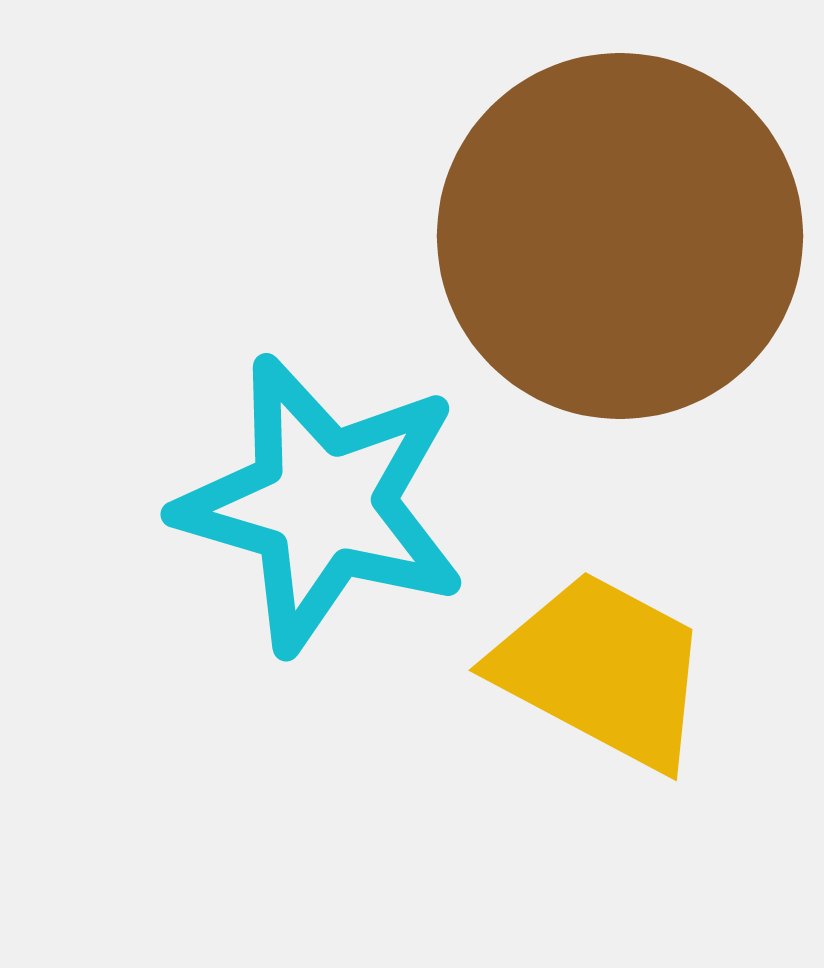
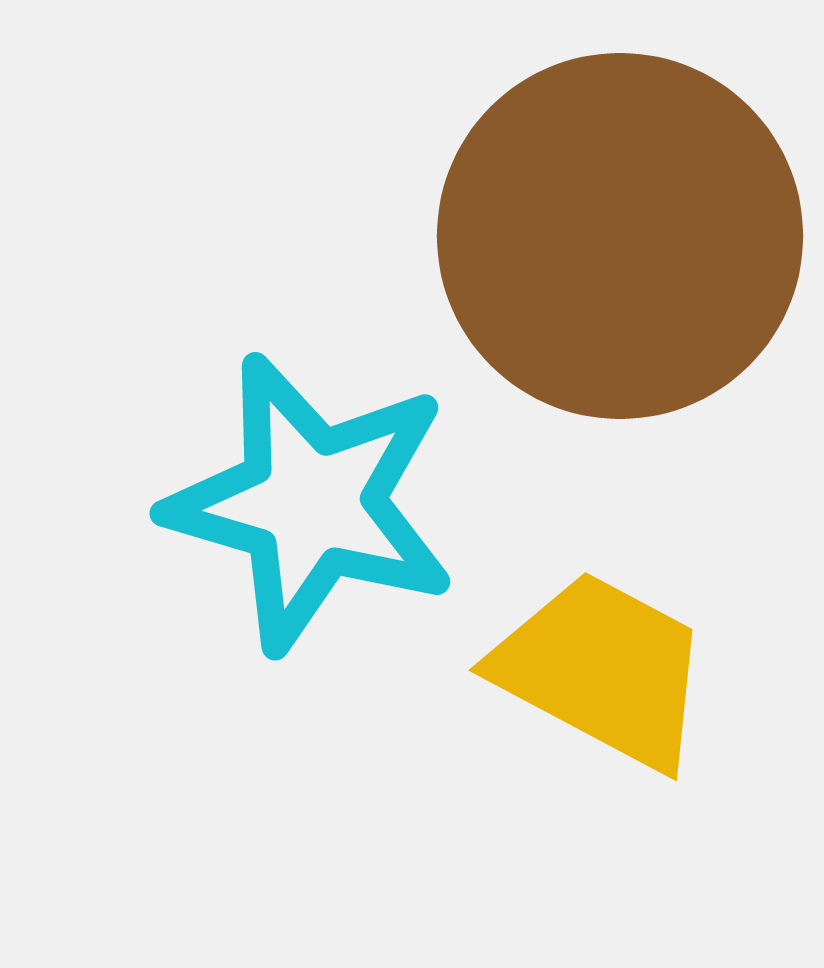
cyan star: moved 11 px left, 1 px up
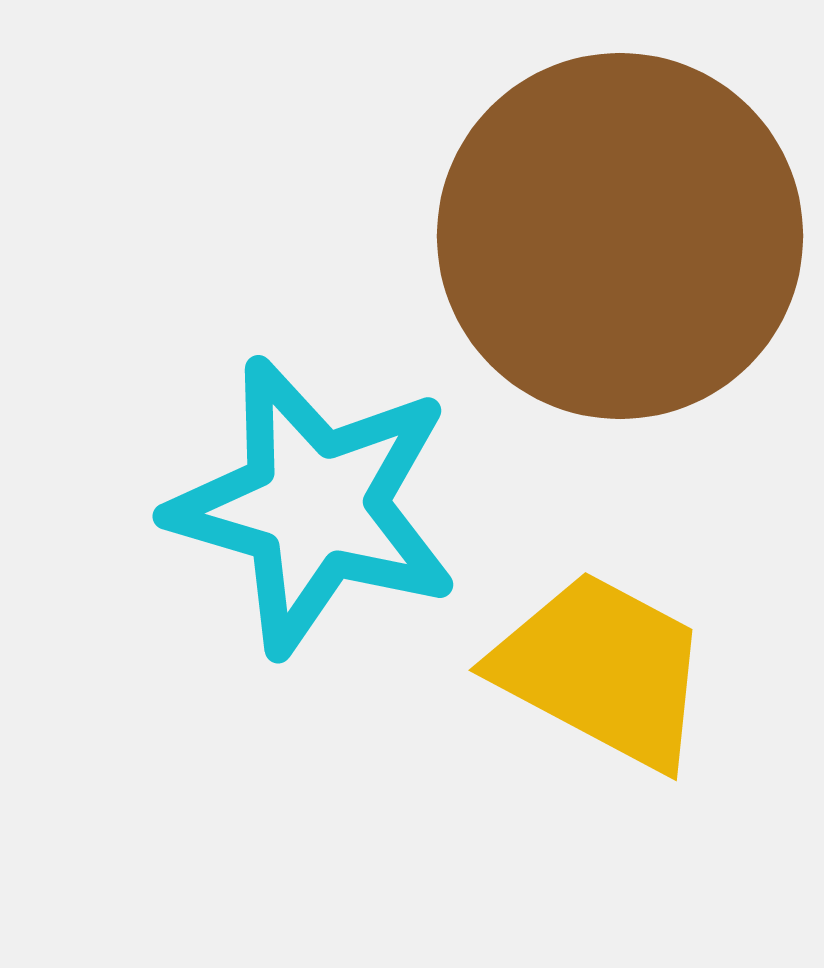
cyan star: moved 3 px right, 3 px down
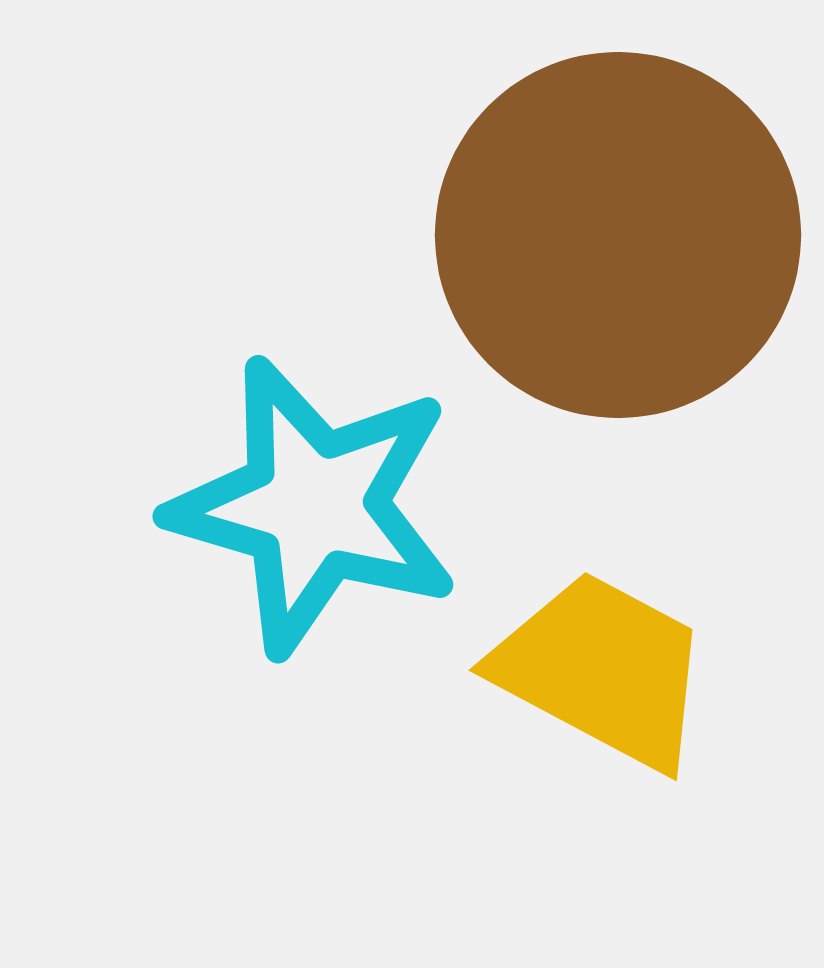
brown circle: moved 2 px left, 1 px up
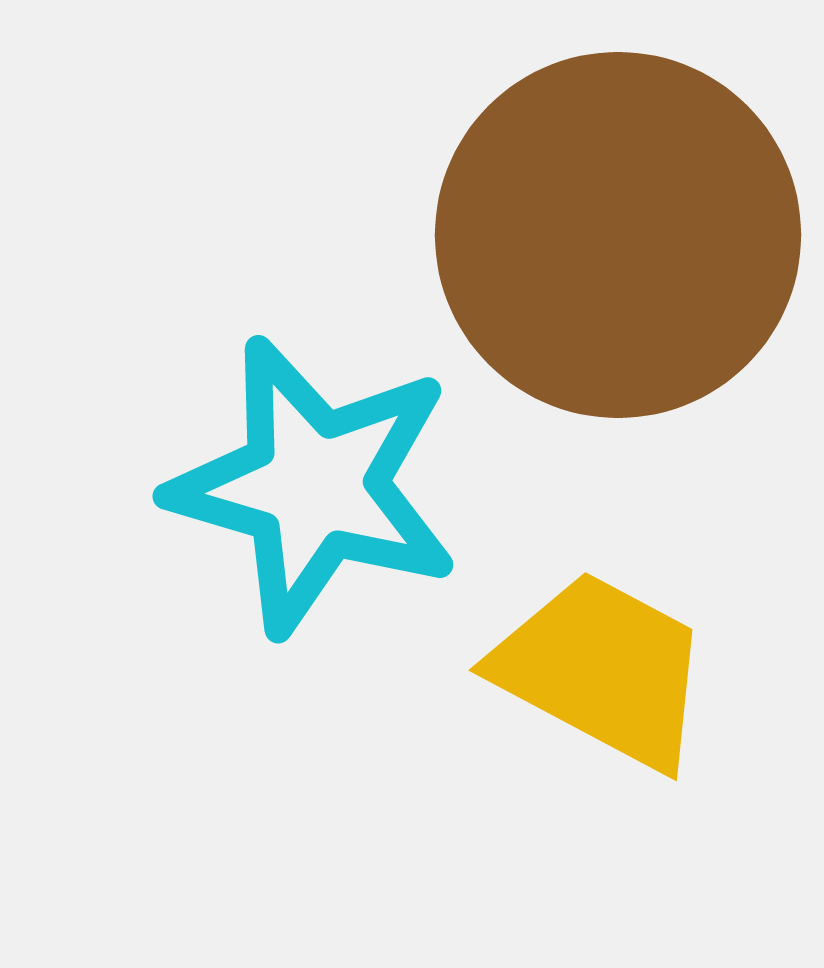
cyan star: moved 20 px up
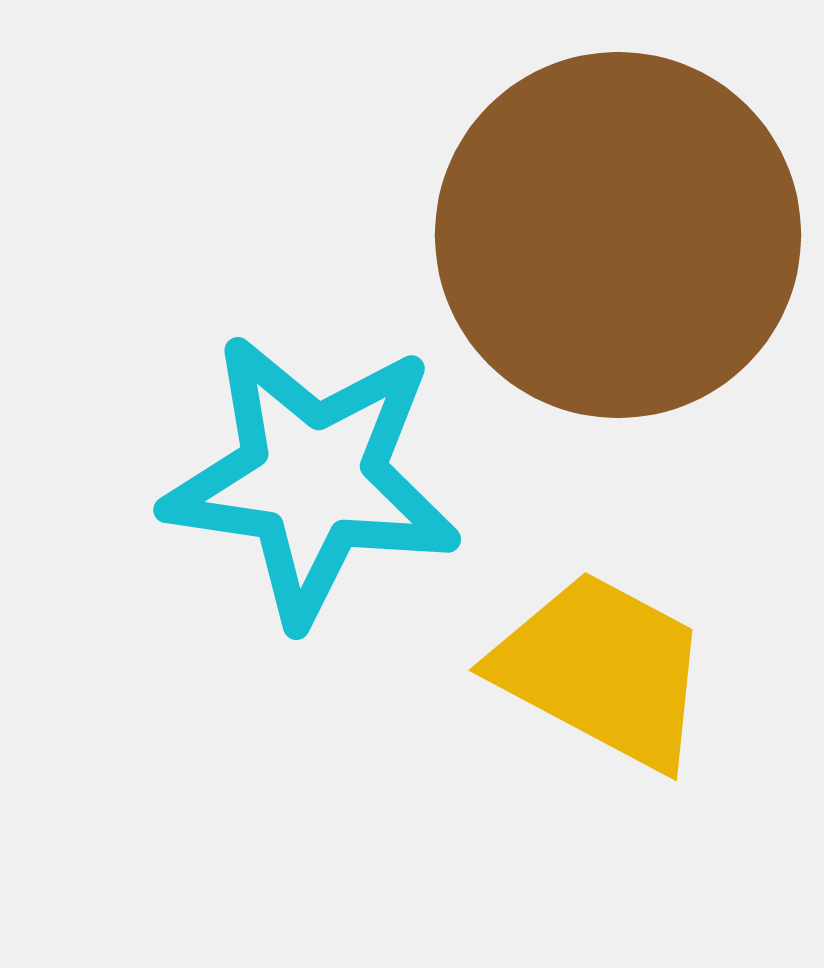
cyan star: moved 2 px left, 7 px up; rotated 8 degrees counterclockwise
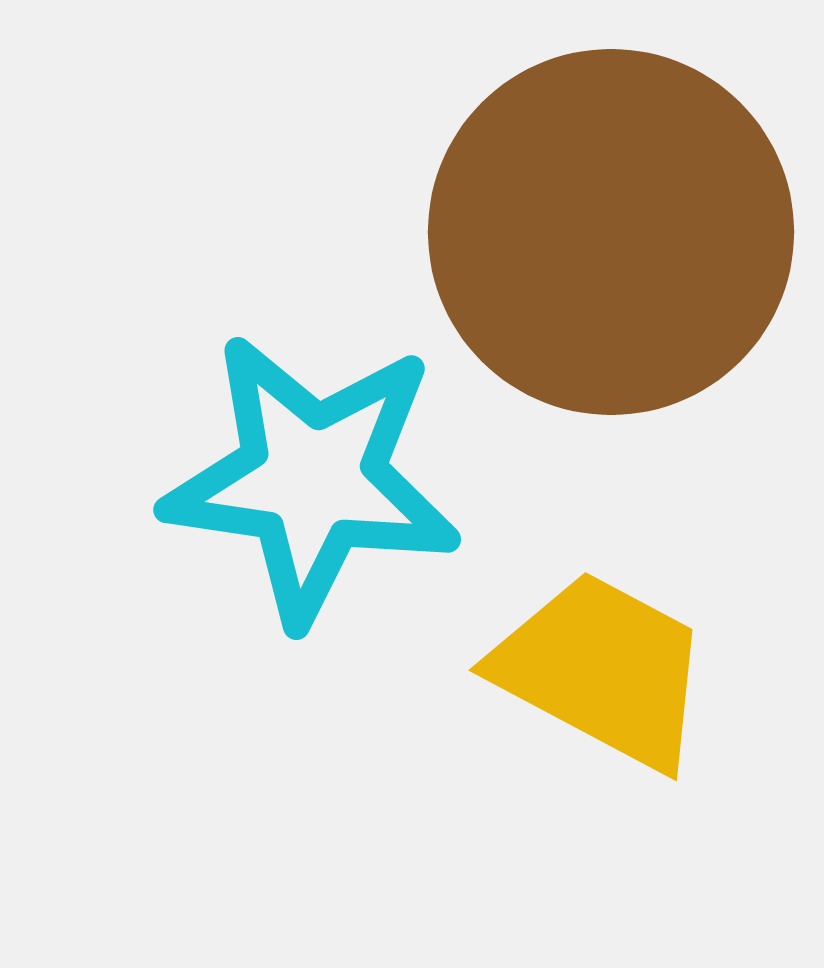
brown circle: moved 7 px left, 3 px up
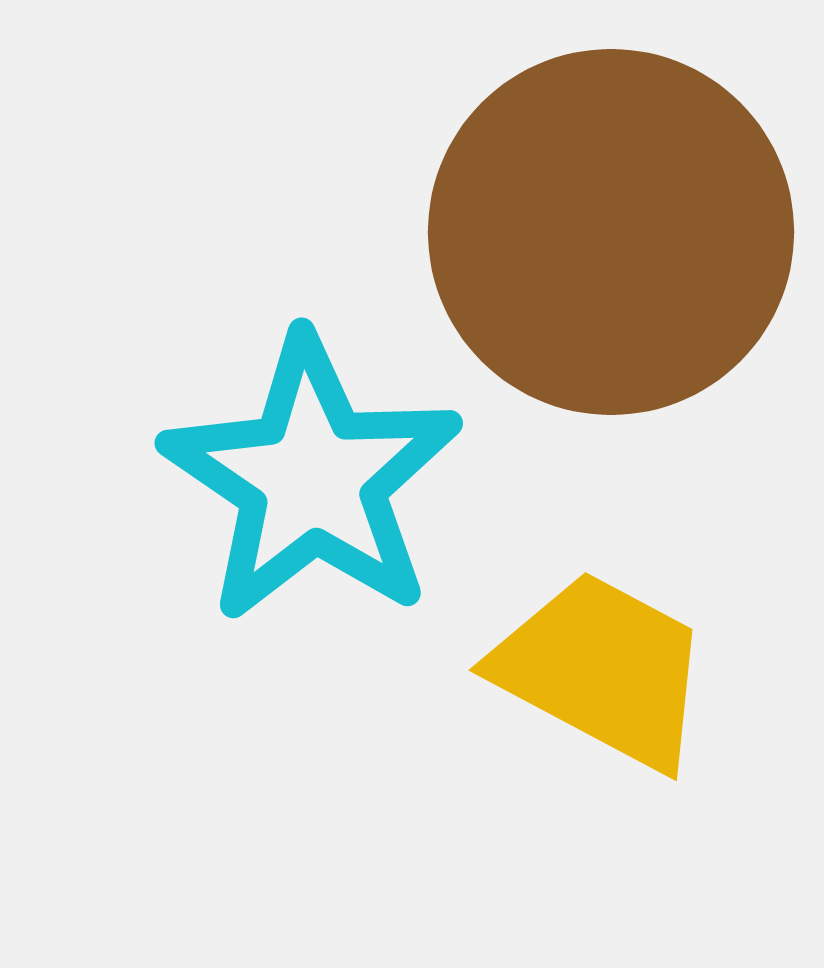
cyan star: rotated 26 degrees clockwise
